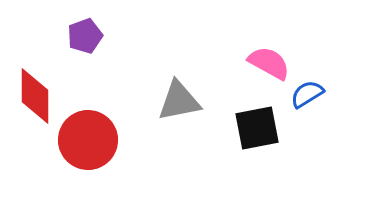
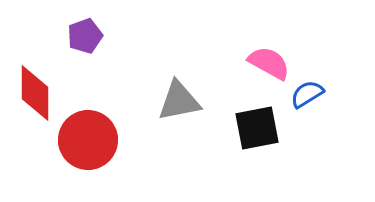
red diamond: moved 3 px up
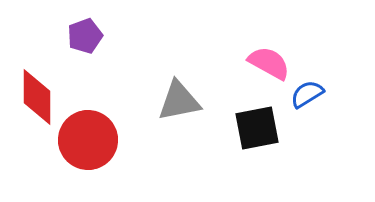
red diamond: moved 2 px right, 4 px down
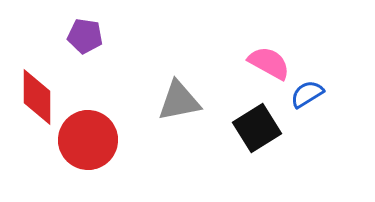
purple pentagon: rotated 28 degrees clockwise
black square: rotated 21 degrees counterclockwise
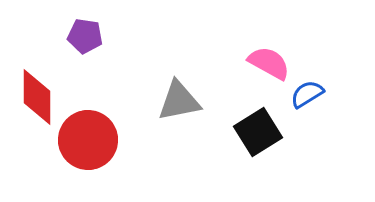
black square: moved 1 px right, 4 px down
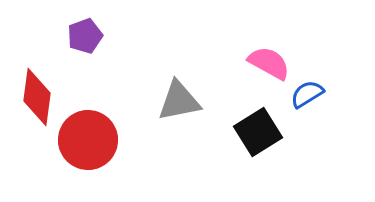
purple pentagon: rotated 28 degrees counterclockwise
red diamond: rotated 8 degrees clockwise
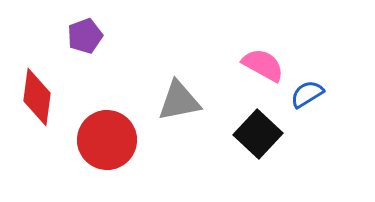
pink semicircle: moved 6 px left, 2 px down
black square: moved 2 px down; rotated 15 degrees counterclockwise
red circle: moved 19 px right
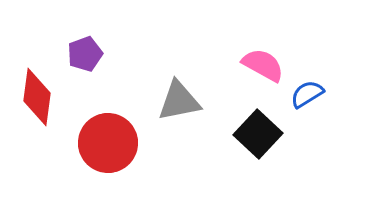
purple pentagon: moved 18 px down
red circle: moved 1 px right, 3 px down
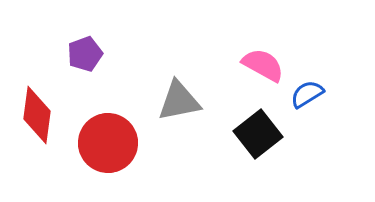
red diamond: moved 18 px down
black square: rotated 9 degrees clockwise
